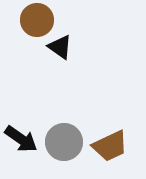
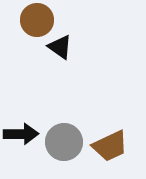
black arrow: moved 5 px up; rotated 36 degrees counterclockwise
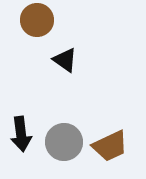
black triangle: moved 5 px right, 13 px down
black arrow: rotated 84 degrees clockwise
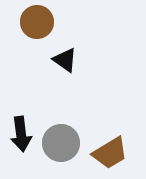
brown circle: moved 2 px down
gray circle: moved 3 px left, 1 px down
brown trapezoid: moved 7 px down; rotated 6 degrees counterclockwise
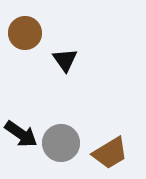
brown circle: moved 12 px left, 11 px down
black triangle: rotated 20 degrees clockwise
black arrow: rotated 48 degrees counterclockwise
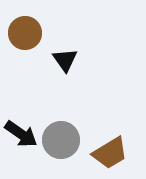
gray circle: moved 3 px up
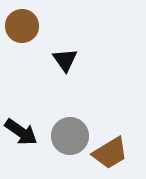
brown circle: moved 3 px left, 7 px up
black arrow: moved 2 px up
gray circle: moved 9 px right, 4 px up
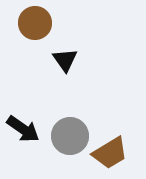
brown circle: moved 13 px right, 3 px up
black arrow: moved 2 px right, 3 px up
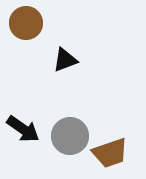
brown circle: moved 9 px left
black triangle: rotated 44 degrees clockwise
brown trapezoid: rotated 12 degrees clockwise
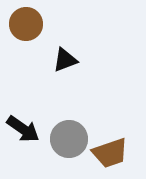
brown circle: moved 1 px down
gray circle: moved 1 px left, 3 px down
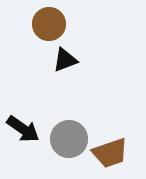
brown circle: moved 23 px right
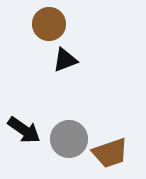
black arrow: moved 1 px right, 1 px down
